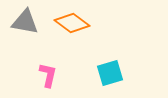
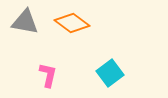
cyan square: rotated 20 degrees counterclockwise
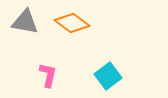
cyan square: moved 2 px left, 3 px down
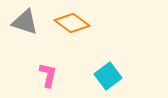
gray triangle: rotated 8 degrees clockwise
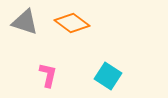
cyan square: rotated 20 degrees counterclockwise
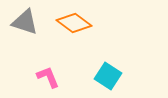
orange diamond: moved 2 px right
pink L-shape: moved 2 px down; rotated 35 degrees counterclockwise
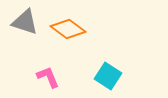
orange diamond: moved 6 px left, 6 px down
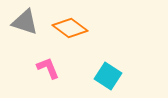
orange diamond: moved 2 px right, 1 px up
pink L-shape: moved 9 px up
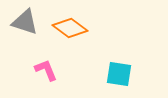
pink L-shape: moved 2 px left, 2 px down
cyan square: moved 11 px right, 2 px up; rotated 24 degrees counterclockwise
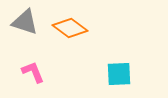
pink L-shape: moved 13 px left, 2 px down
cyan square: rotated 12 degrees counterclockwise
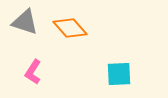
orange diamond: rotated 12 degrees clockwise
pink L-shape: rotated 125 degrees counterclockwise
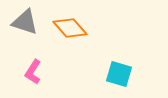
cyan square: rotated 20 degrees clockwise
